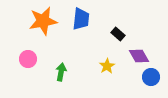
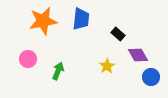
purple diamond: moved 1 px left, 1 px up
green arrow: moved 3 px left, 1 px up; rotated 12 degrees clockwise
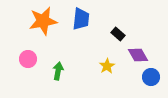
green arrow: rotated 12 degrees counterclockwise
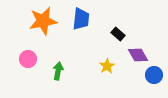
blue circle: moved 3 px right, 2 px up
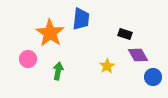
orange star: moved 7 px right, 12 px down; rotated 28 degrees counterclockwise
black rectangle: moved 7 px right; rotated 24 degrees counterclockwise
blue circle: moved 1 px left, 2 px down
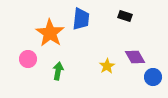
black rectangle: moved 18 px up
purple diamond: moved 3 px left, 2 px down
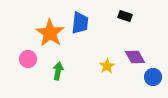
blue trapezoid: moved 1 px left, 4 px down
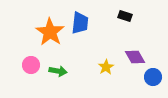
orange star: moved 1 px up
pink circle: moved 3 px right, 6 px down
yellow star: moved 1 px left, 1 px down
green arrow: rotated 90 degrees clockwise
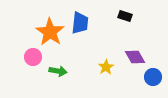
pink circle: moved 2 px right, 8 px up
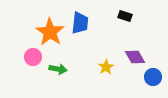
green arrow: moved 2 px up
